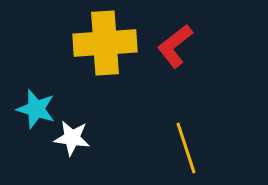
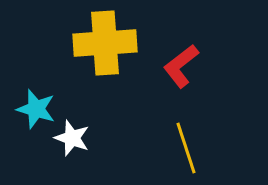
red L-shape: moved 6 px right, 20 px down
white star: rotated 12 degrees clockwise
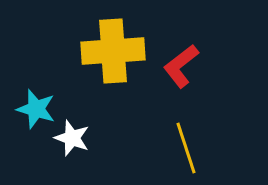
yellow cross: moved 8 px right, 8 px down
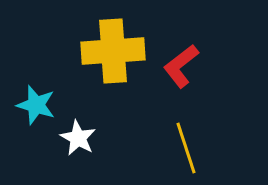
cyan star: moved 4 px up
white star: moved 6 px right; rotated 9 degrees clockwise
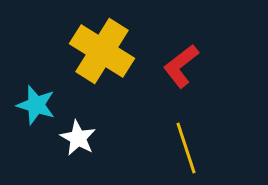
yellow cross: moved 11 px left; rotated 36 degrees clockwise
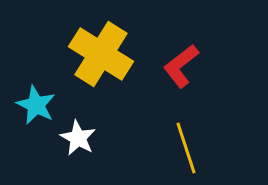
yellow cross: moved 1 px left, 3 px down
cyan star: rotated 9 degrees clockwise
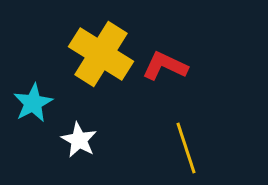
red L-shape: moved 16 px left; rotated 63 degrees clockwise
cyan star: moved 3 px left, 2 px up; rotated 18 degrees clockwise
white star: moved 1 px right, 2 px down
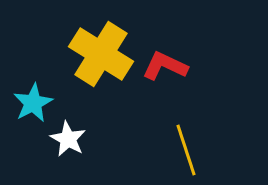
white star: moved 11 px left, 1 px up
yellow line: moved 2 px down
